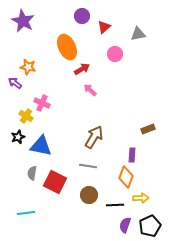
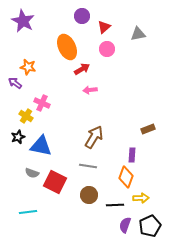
pink circle: moved 8 px left, 5 px up
pink arrow: rotated 48 degrees counterclockwise
gray semicircle: rotated 80 degrees counterclockwise
cyan line: moved 2 px right, 1 px up
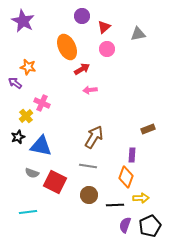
yellow cross: rotated 16 degrees clockwise
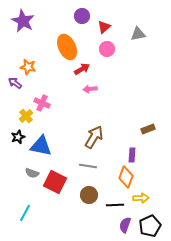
pink arrow: moved 1 px up
cyan line: moved 3 px left, 1 px down; rotated 54 degrees counterclockwise
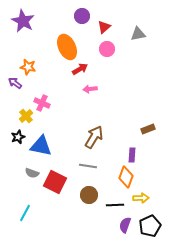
red arrow: moved 2 px left
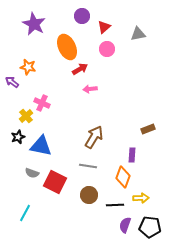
purple star: moved 11 px right, 3 px down
purple arrow: moved 3 px left, 1 px up
orange diamond: moved 3 px left
black pentagon: moved 1 px down; rotated 30 degrees clockwise
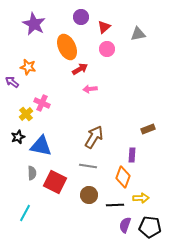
purple circle: moved 1 px left, 1 px down
yellow cross: moved 2 px up
gray semicircle: rotated 112 degrees counterclockwise
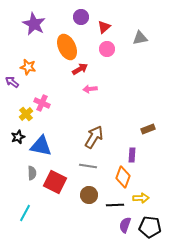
gray triangle: moved 2 px right, 4 px down
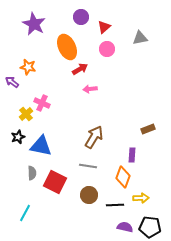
purple semicircle: moved 2 px down; rotated 84 degrees clockwise
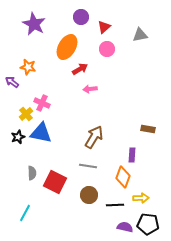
gray triangle: moved 3 px up
orange ellipse: rotated 55 degrees clockwise
brown rectangle: rotated 32 degrees clockwise
blue triangle: moved 13 px up
black pentagon: moved 2 px left, 3 px up
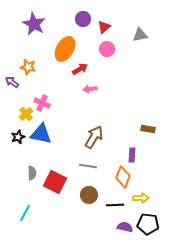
purple circle: moved 2 px right, 2 px down
orange ellipse: moved 2 px left, 2 px down
blue triangle: moved 1 px down
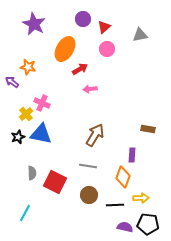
brown arrow: moved 1 px right, 2 px up
